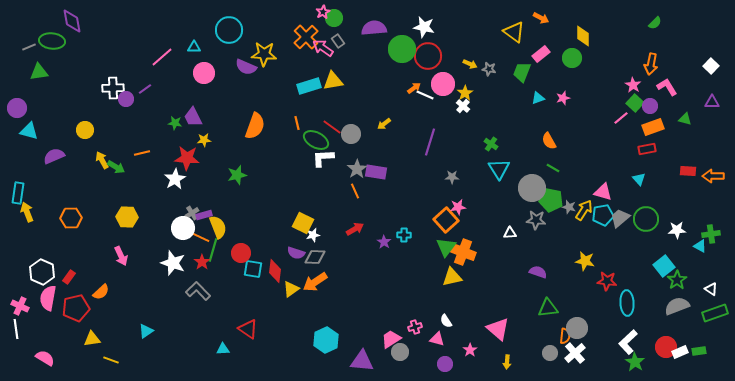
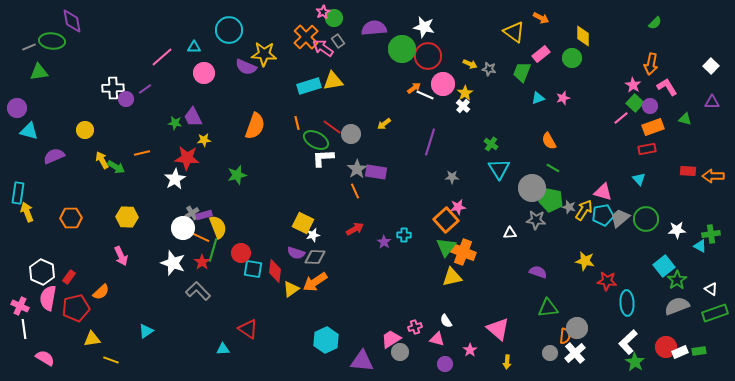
white line at (16, 329): moved 8 px right
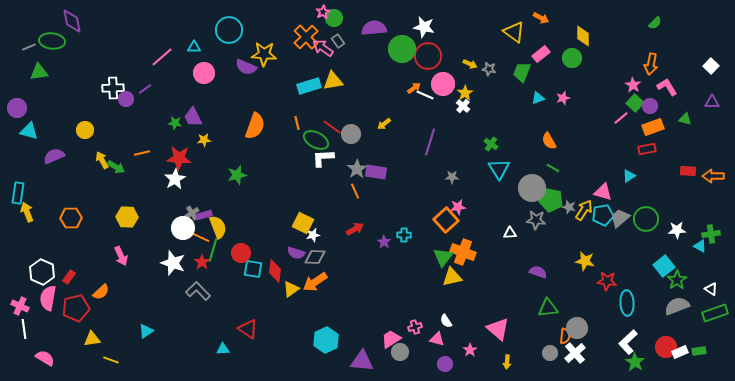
red star at (187, 158): moved 8 px left
cyan triangle at (639, 179): moved 10 px left, 3 px up; rotated 40 degrees clockwise
green triangle at (446, 247): moved 3 px left, 10 px down
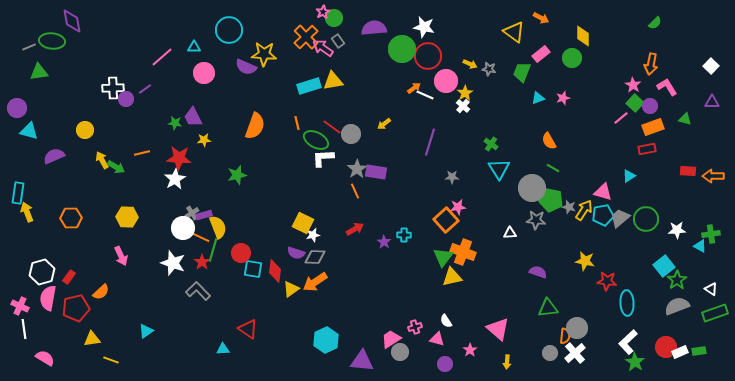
pink circle at (443, 84): moved 3 px right, 3 px up
white hexagon at (42, 272): rotated 20 degrees clockwise
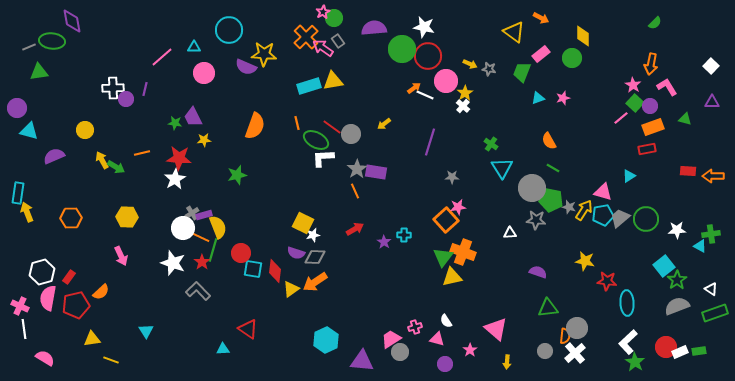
purple line at (145, 89): rotated 40 degrees counterclockwise
cyan triangle at (499, 169): moved 3 px right, 1 px up
red pentagon at (76, 308): moved 3 px up
pink triangle at (498, 329): moved 2 px left
cyan triangle at (146, 331): rotated 28 degrees counterclockwise
gray circle at (550, 353): moved 5 px left, 2 px up
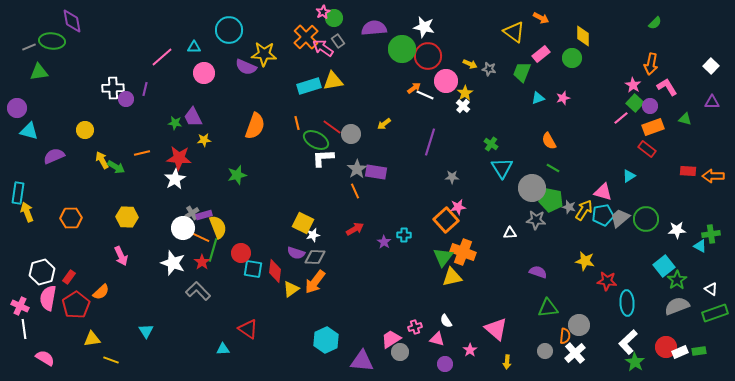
red rectangle at (647, 149): rotated 48 degrees clockwise
orange arrow at (315, 282): rotated 20 degrees counterclockwise
red pentagon at (76, 305): rotated 20 degrees counterclockwise
gray circle at (577, 328): moved 2 px right, 3 px up
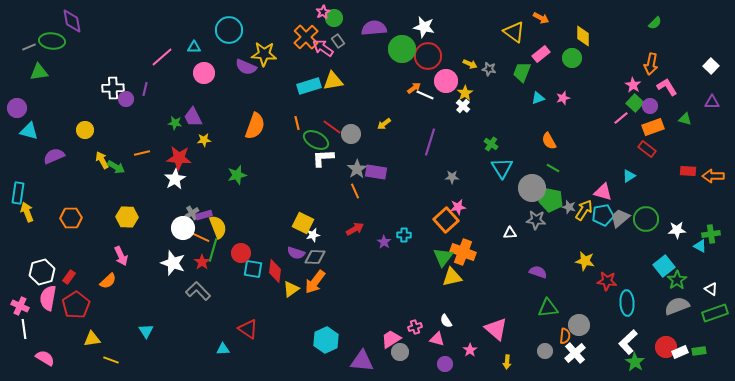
orange semicircle at (101, 292): moved 7 px right, 11 px up
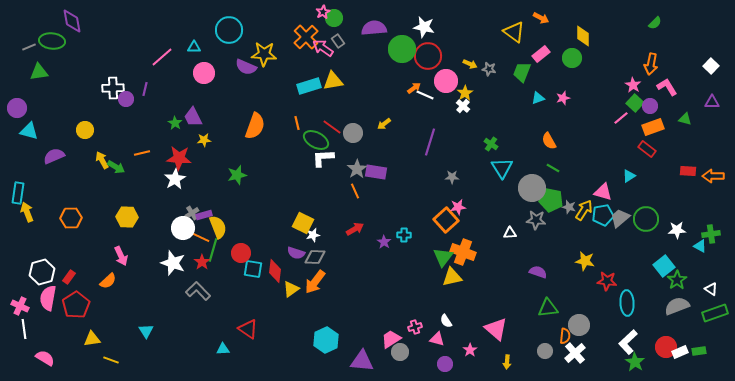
green star at (175, 123): rotated 24 degrees clockwise
gray circle at (351, 134): moved 2 px right, 1 px up
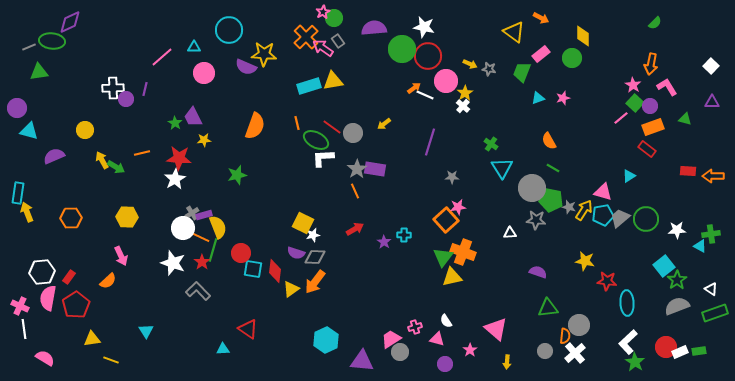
purple diamond at (72, 21): moved 2 px left, 1 px down; rotated 75 degrees clockwise
purple rectangle at (376, 172): moved 1 px left, 3 px up
white hexagon at (42, 272): rotated 10 degrees clockwise
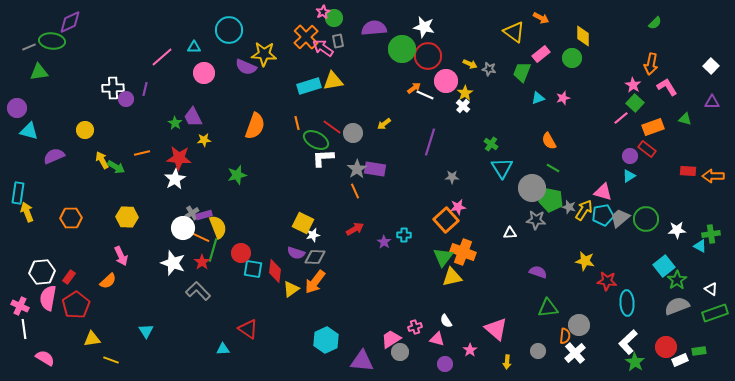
gray rectangle at (338, 41): rotated 24 degrees clockwise
purple circle at (650, 106): moved 20 px left, 50 px down
gray circle at (545, 351): moved 7 px left
white rectangle at (680, 352): moved 8 px down
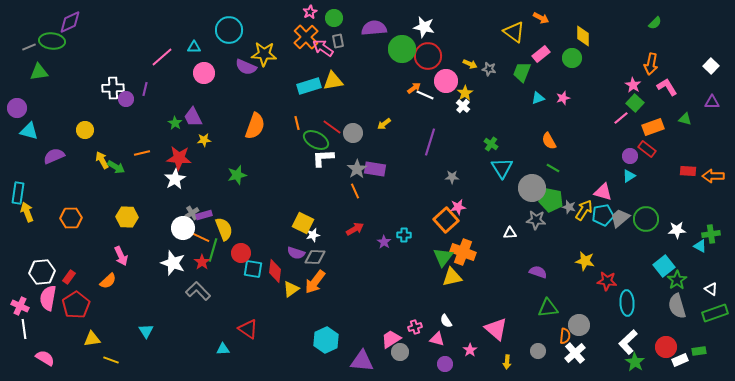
pink star at (323, 12): moved 13 px left
yellow semicircle at (218, 227): moved 6 px right, 2 px down
gray semicircle at (677, 306): rotated 85 degrees counterclockwise
